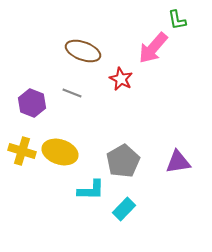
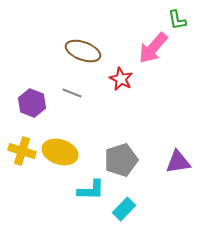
gray pentagon: moved 2 px left, 1 px up; rotated 12 degrees clockwise
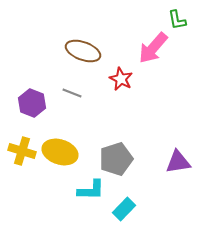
gray pentagon: moved 5 px left, 1 px up
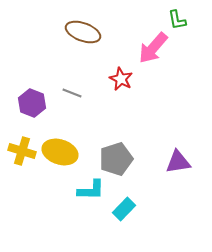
brown ellipse: moved 19 px up
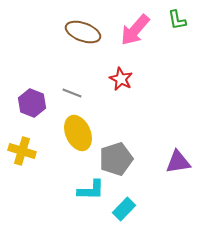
pink arrow: moved 18 px left, 18 px up
yellow ellipse: moved 18 px right, 19 px up; rotated 48 degrees clockwise
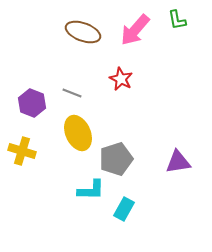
cyan rectangle: rotated 15 degrees counterclockwise
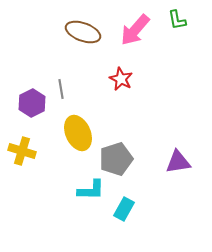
gray line: moved 11 px left, 4 px up; rotated 60 degrees clockwise
purple hexagon: rotated 12 degrees clockwise
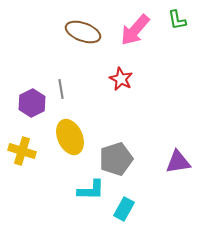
yellow ellipse: moved 8 px left, 4 px down
